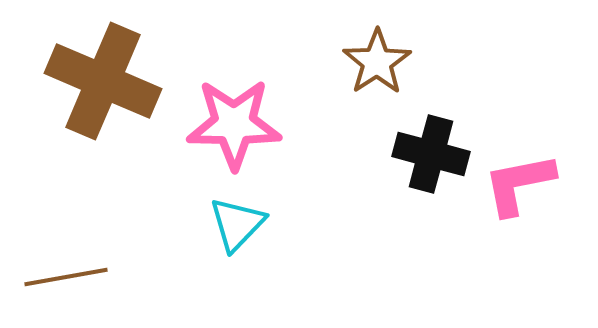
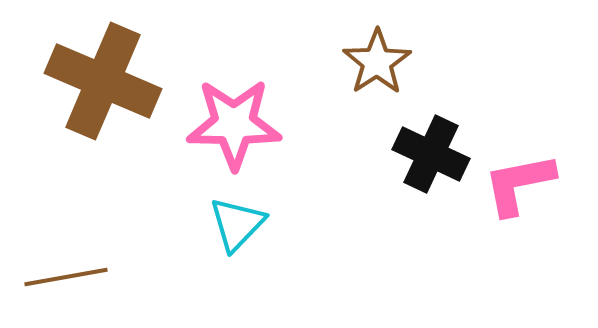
black cross: rotated 10 degrees clockwise
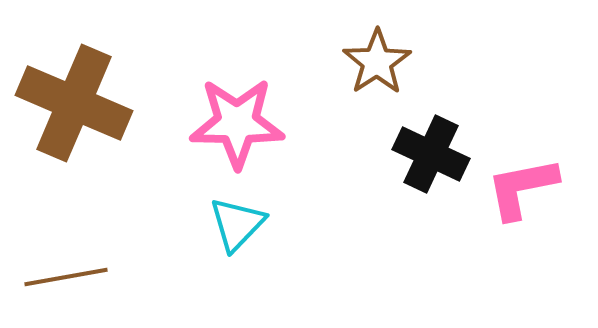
brown cross: moved 29 px left, 22 px down
pink star: moved 3 px right, 1 px up
pink L-shape: moved 3 px right, 4 px down
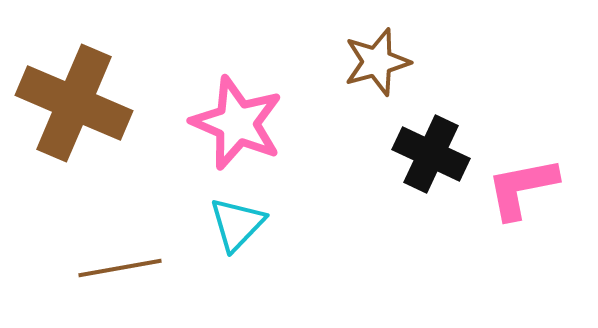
brown star: rotated 18 degrees clockwise
pink star: rotated 22 degrees clockwise
brown line: moved 54 px right, 9 px up
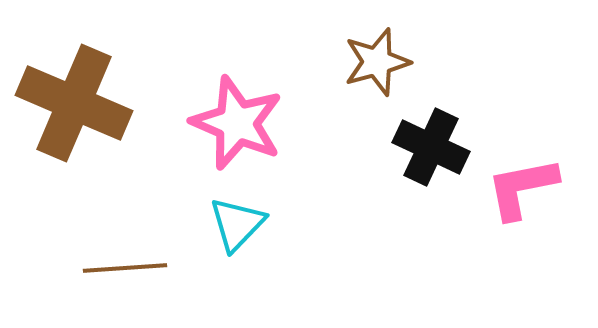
black cross: moved 7 px up
brown line: moved 5 px right; rotated 6 degrees clockwise
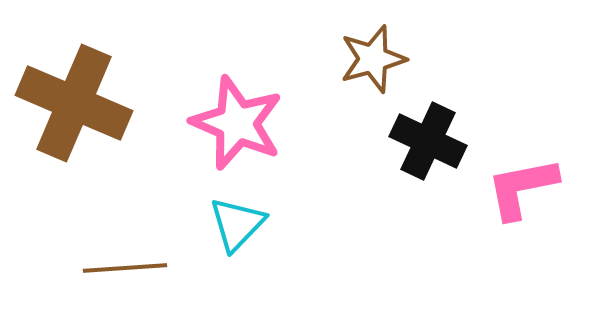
brown star: moved 4 px left, 3 px up
black cross: moved 3 px left, 6 px up
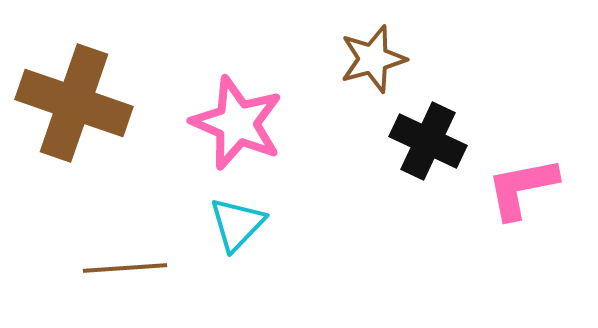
brown cross: rotated 4 degrees counterclockwise
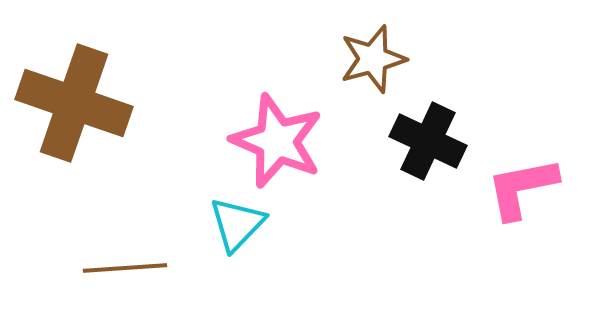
pink star: moved 40 px right, 18 px down
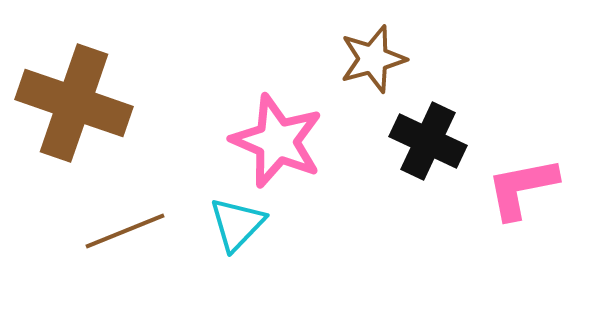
brown line: moved 37 px up; rotated 18 degrees counterclockwise
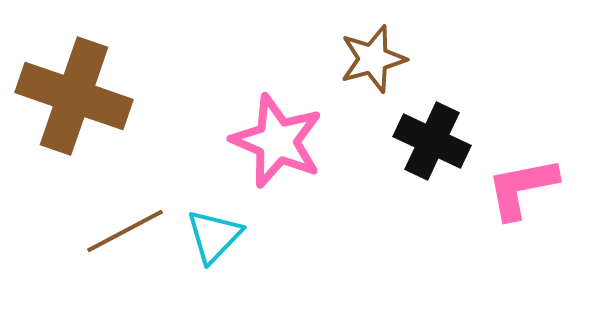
brown cross: moved 7 px up
black cross: moved 4 px right
cyan triangle: moved 23 px left, 12 px down
brown line: rotated 6 degrees counterclockwise
